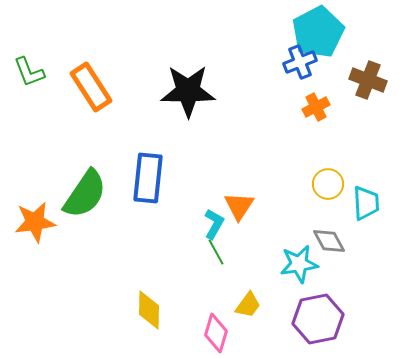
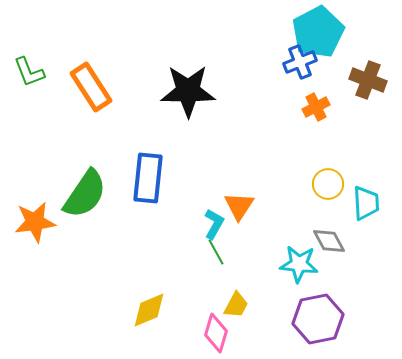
cyan star: rotated 15 degrees clockwise
yellow trapezoid: moved 12 px left; rotated 8 degrees counterclockwise
yellow diamond: rotated 66 degrees clockwise
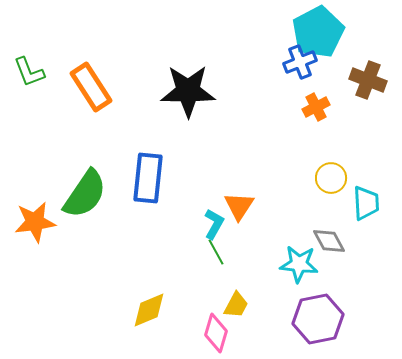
yellow circle: moved 3 px right, 6 px up
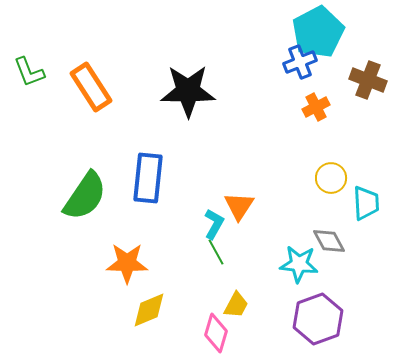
green semicircle: moved 2 px down
orange star: moved 92 px right, 41 px down; rotated 9 degrees clockwise
purple hexagon: rotated 9 degrees counterclockwise
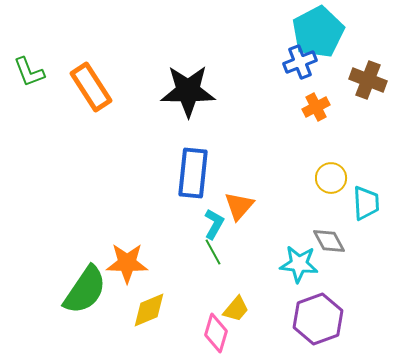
blue rectangle: moved 45 px right, 5 px up
green semicircle: moved 94 px down
orange triangle: rotated 8 degrees clockwise
green line: moved 3 px left
yellow trapezoid: moved 4 px down; rotated 12 degrees clockwise
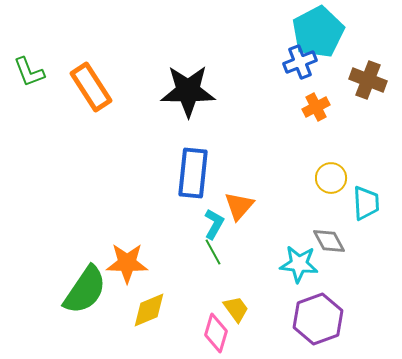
yellow trapezoid: rotated 76 degrees counterclockwise
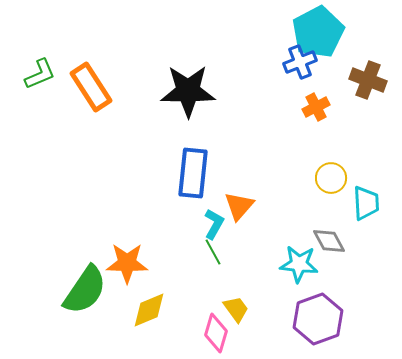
green L-shape: moved 11 px right, 2 px down; rotated 92 degrees counterclockwise
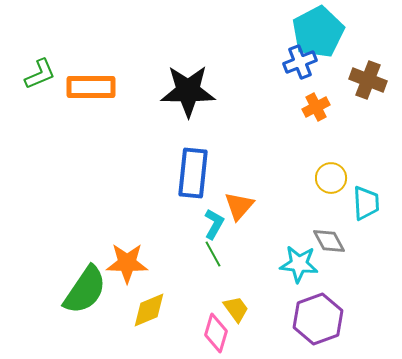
orange rectangle: rotated 57 degrees counterclockwise
green line: moved 2 px down
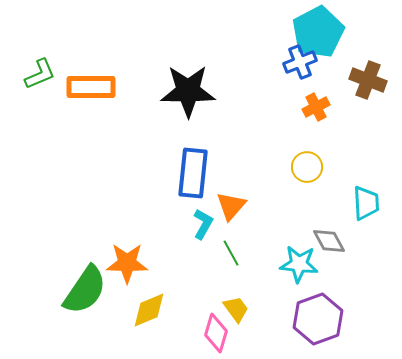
yellow circle: moved 24 px left, 11 px up
orange triangle: moved 8 px left
cyan L-shape: moved 11 px left
green line: moved 18 px right, 1 px up
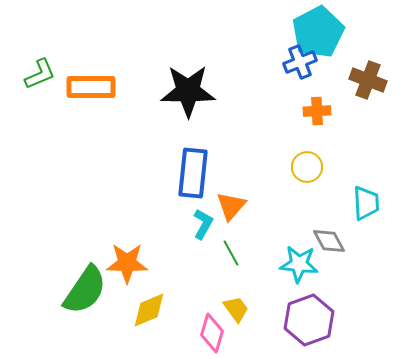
orange cross: moved 1 px right, 4 px down; rotated 24 degrees clockwise
purple hexagon: moved 9 px left, 1 px down
pink diamond: moved 4 px left
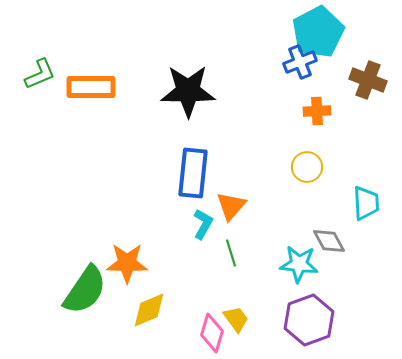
green line: rotated 12 degrees clockwise
yellow trapezoid: moved 10 px down
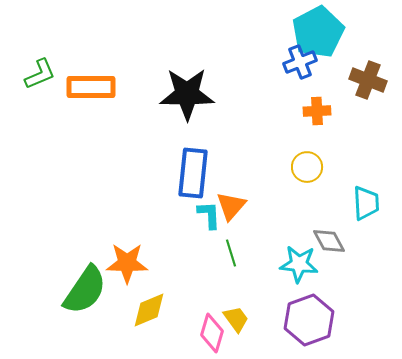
black star: moved 1 px left, 3 px down
cyan L-shape: moved 6 px right, 9 px up; rotated 32 degrees counterclockwise
